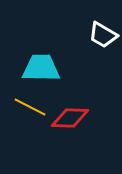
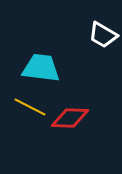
cyan trapezoid: rotated 6 degrees clockwise
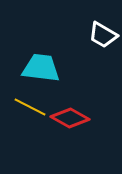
red diamond: rotated 27 degrees clockwise
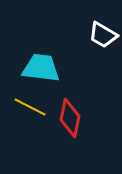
red diamond: rotated 72 degrees clockwise
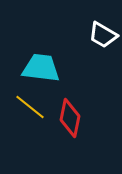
yellow line: rotated 12 degrees clockwise
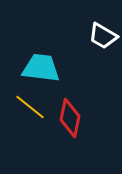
white trapezoid: moved 1 px down
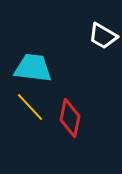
cyan trapezoid: moved 8 px left
yellow line: rotated 8 degrees clockwise
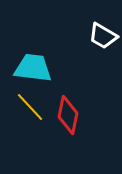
red diamond: moved 2 px left, 3 px up
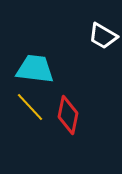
cyan trapezoid: moved 2 px right, 1 px down
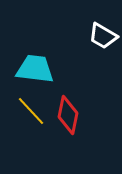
yellow line: moved 1 px right, 4 px down
